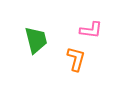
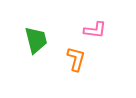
pink L-shape: moved 4 px right
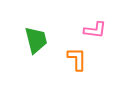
orange L-shape: moved 1 px right; rotated 15 degrees counterclockwise
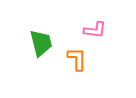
green trapezoid: moved 5 px right, 3 px down
